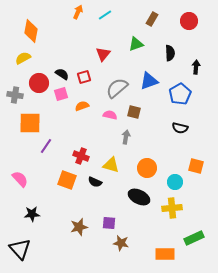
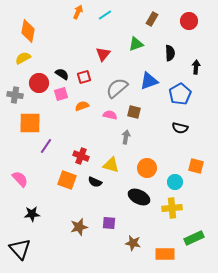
orange diamond at (31, 31): moved 3 px left
brown star at (121, 243): moved 12 px right
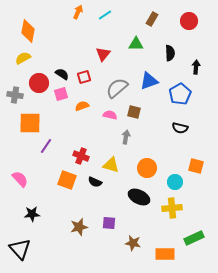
green triangle at (136, 44): rotated 21 degrees clockwise
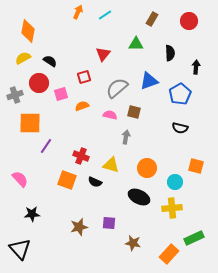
black semicircle at (62, 74): moved 12 px left, 13 px up
gray cross at (15, 95): rotated 28 degrees counterclockwise
orange rectangle at (165, 254): moved 4 px right; rotated 48 degrees counterclockwise
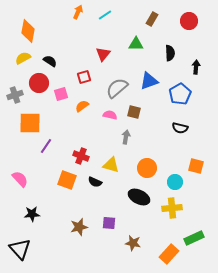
orange semicircle at (82, 106): rotated 16 degrees counterclockwise
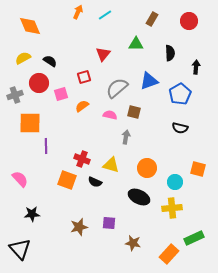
orange diamond at (28, 31): moved 2 px right, 5 px up; rotated 35 degrees counterclockwise
purple line at (46, 146): rotated 35 degrees counterclockwise
red cross at (81, 156): moved 1 px right, 3 px down
orange square at (196, 166): moved 2 px right, 3 px down
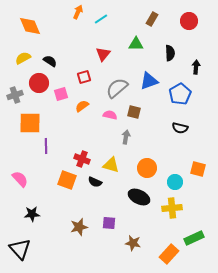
cyan line at (105, 15): moved 4 px left, 4 px down
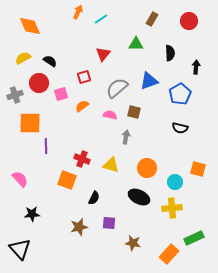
black semicircle at (95, 182): moved 1 px left, 16 px down; rotated 88 degrees counterclockwise
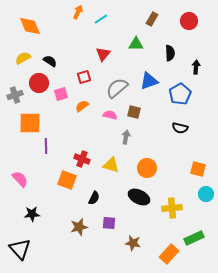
cyan circle at (175, 182): moved 31 px right, 12 px down
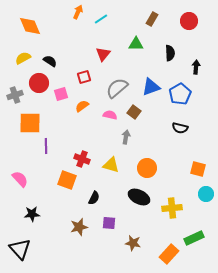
blue triangle at (149, 81): moved 2 px right, 6 px down
brown square at (134, 112): rotated 24 degrees clockwise
